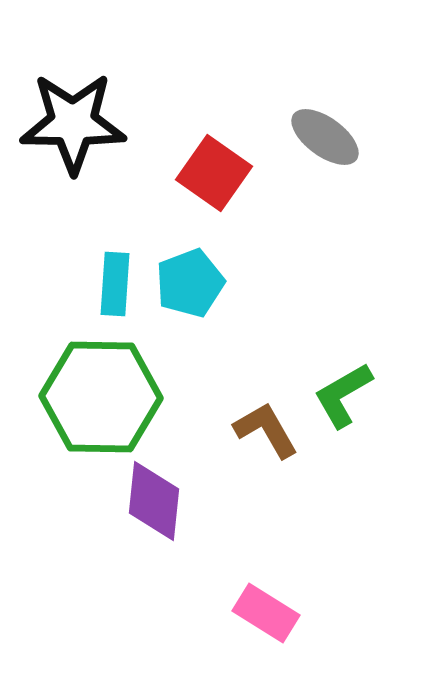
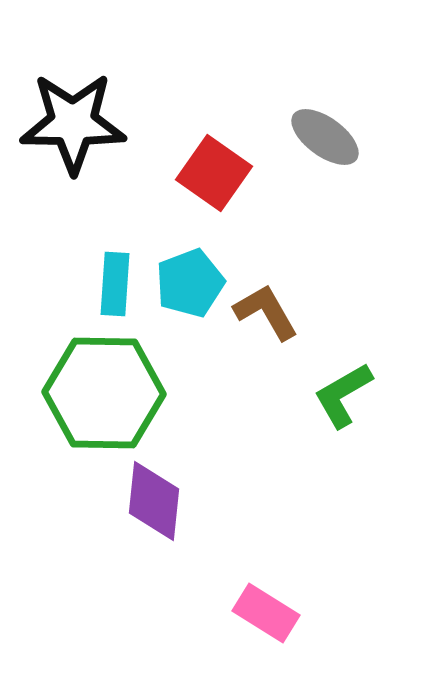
green hexagon: moved 3 px right, 4 px up
brown L-shape: moved 118 px up
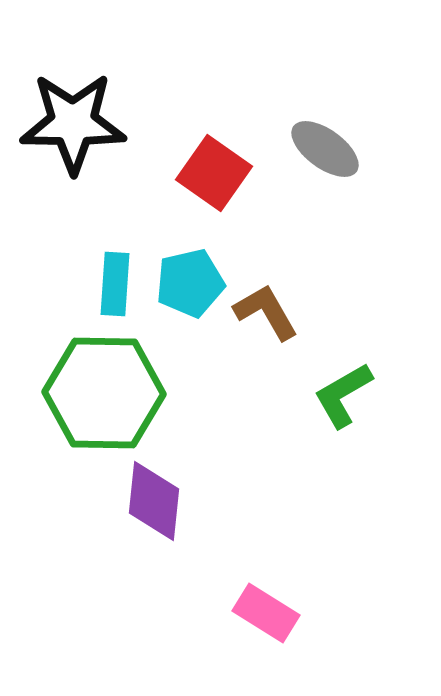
gray ellipse: moved 12 px down
cyan pentagon: rotated 8 degrees clockwise
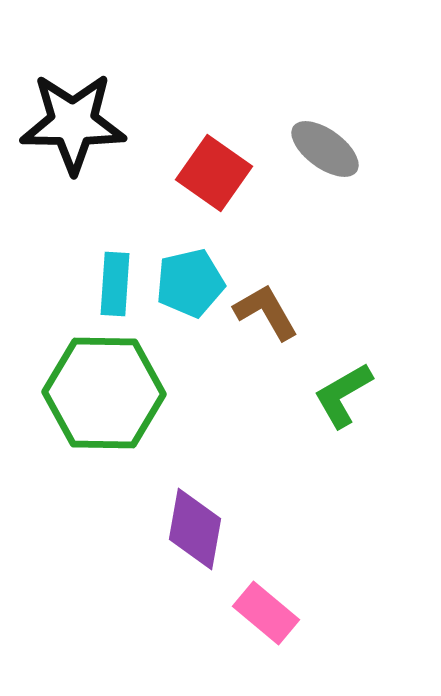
purple diamond: moved 41 px right, 28 px down; rotated 4 degrees clockwise
pink rectangle: rotated 8 degrees clockwise
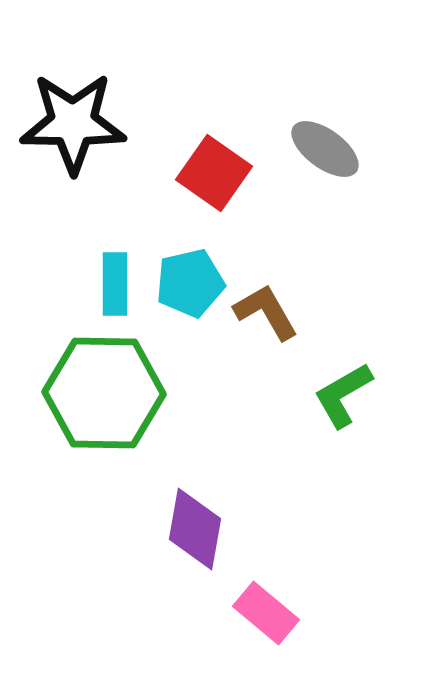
cyan rectangle: rotated 4 degrees counterclockwise
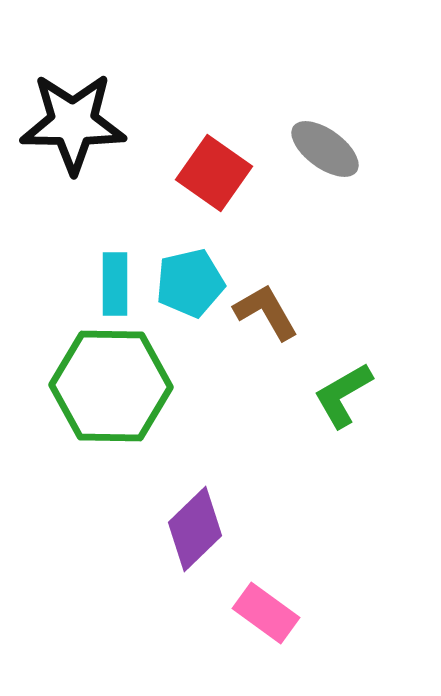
green hexagon: moved 7 px right, 7 px up
purple diamond: rotated 36 degrees clockwise
pink rectangle: rotated 4 degrees counterclockwise
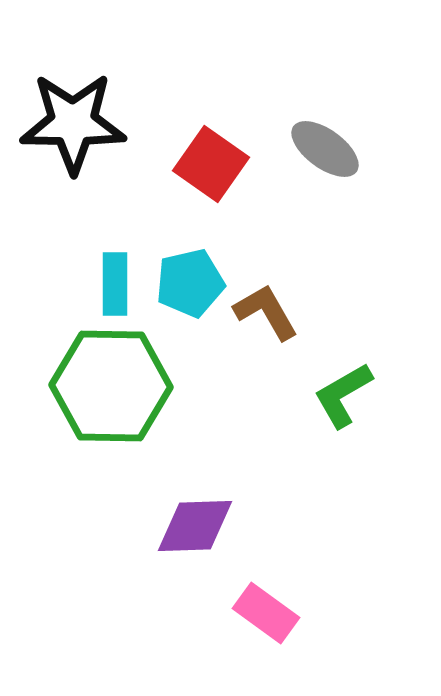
red square: moved 3 px left, 9 px up
purple diamond: moved 3 px up; rotated 42 degrees clockwise
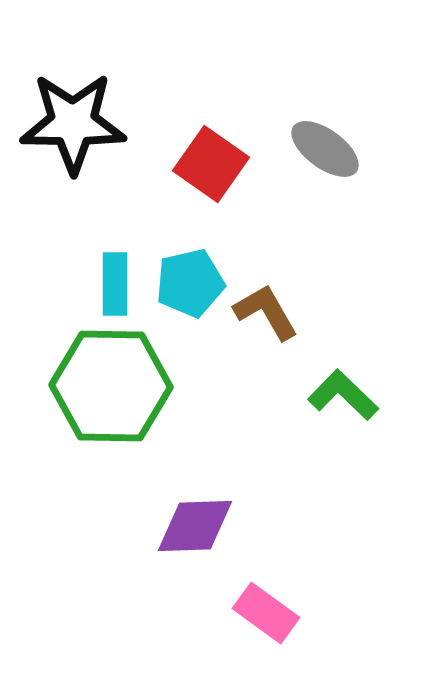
green L-shape: rotated 74 degrees clockwise
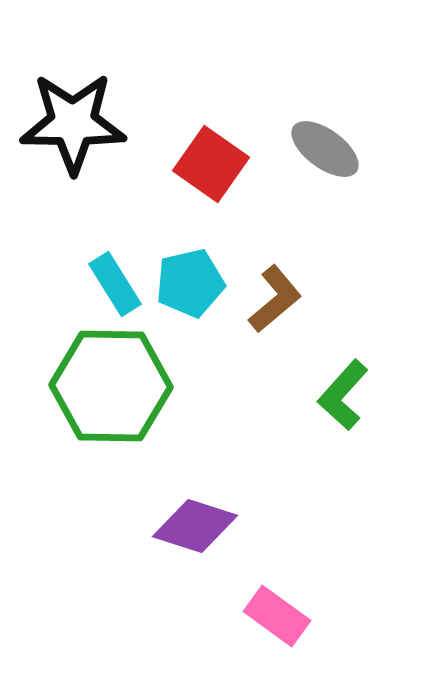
cyan rectangle: rotated 32 degrees counterclockwise
brown L-shape: moved 9 px right, 13 px up; rotated 80 degrees clockwise
green L-shape: rotated 92 degrees counterclockwise
purple diamond: rotated 20 degrees clockwise
pink rectangle: moved 11 px right, 3 px down
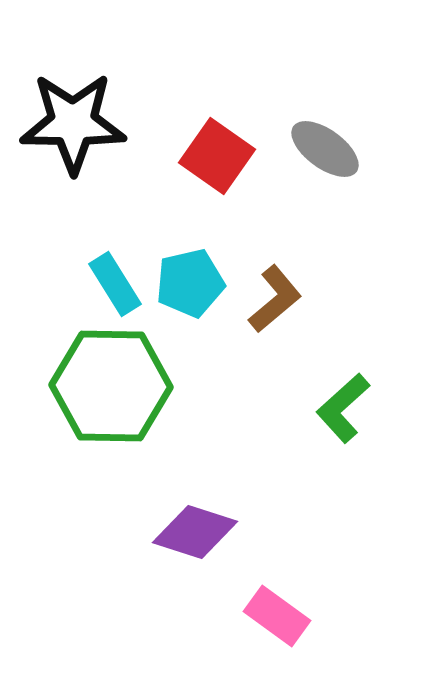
red square: moved 6 px right, 8 px up
green L-shape: moved 13 px down; rotated 6 degrees clockwise
purple diamond: moved 6 px down
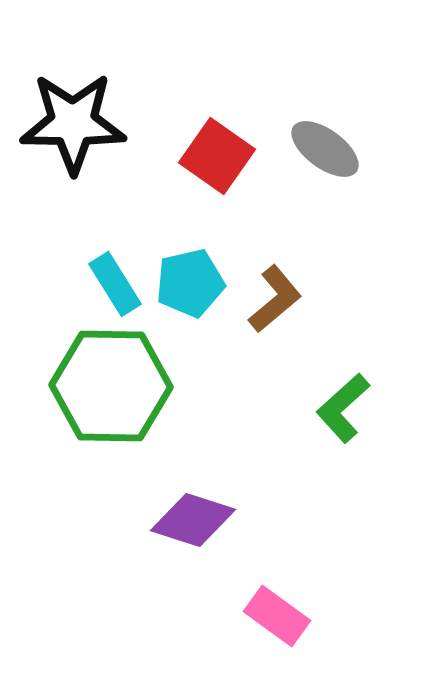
purple diamond: moved 2 px left, 12 px up
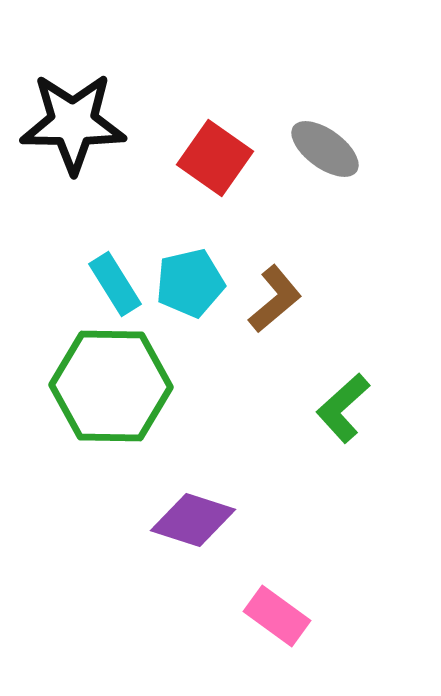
red square: moved 2 px left, 2 px down
